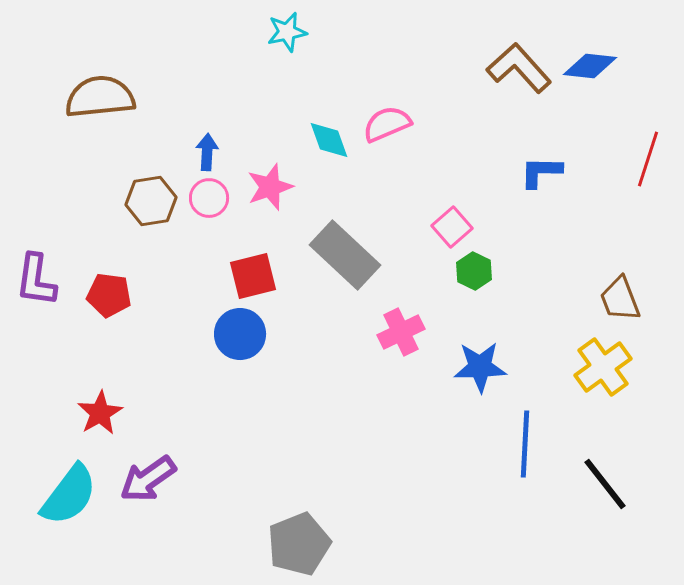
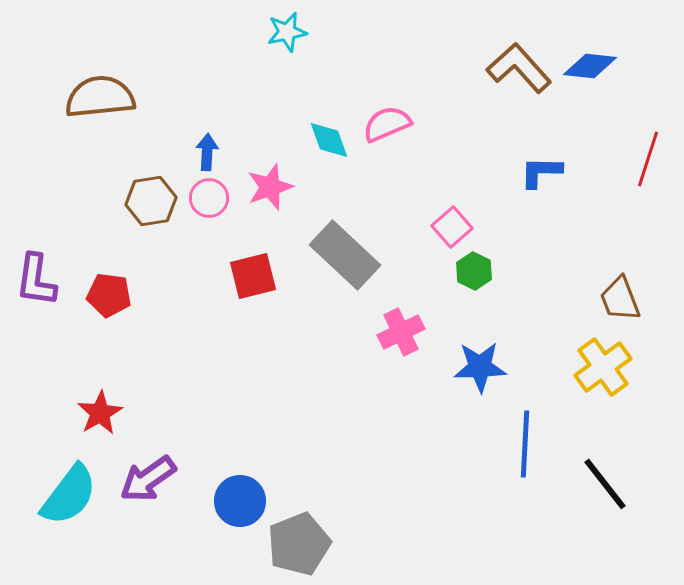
blue circle: moved 167 px down
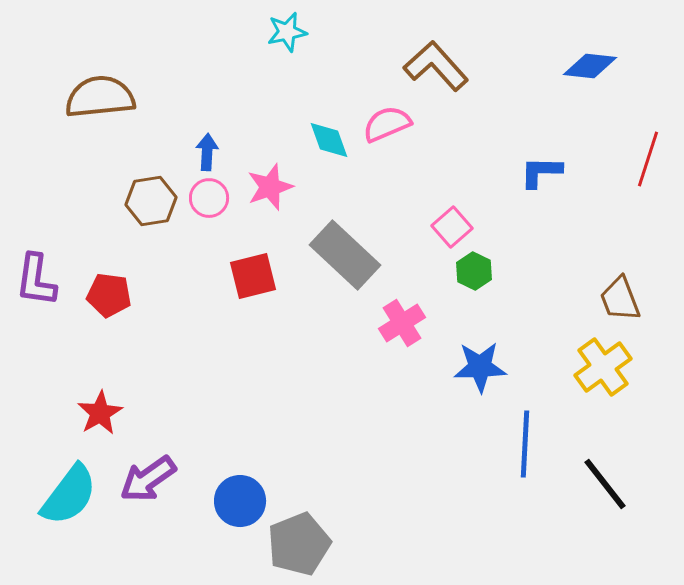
brown L-shape: moved 83 px left, 2 px up
pink cross: moved 1 px right, 9 px up; rotated 6 degrees counterclockwise
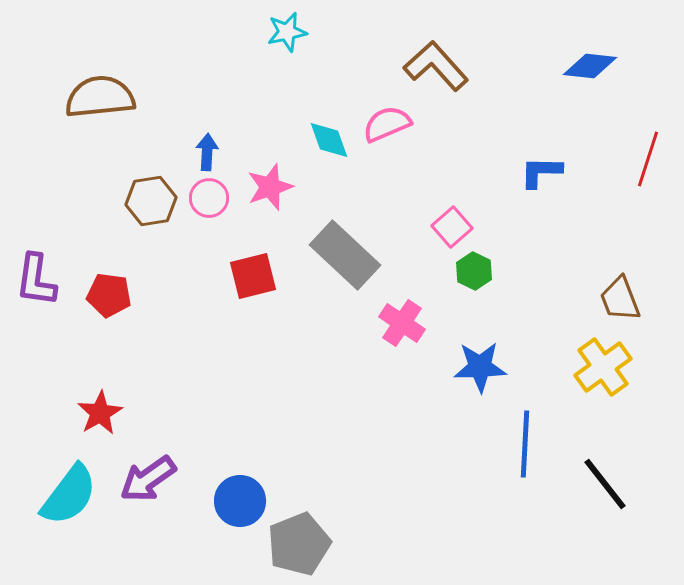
pink cross: rotated 24 degrees counterclockwise
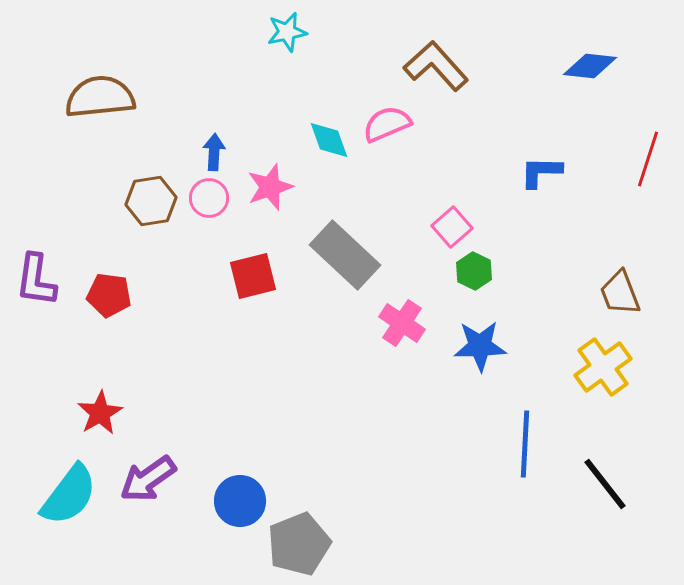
blue arrow: moved 7 px right
brown trapezoid: moved 6 px up
blue star: moved 21 px up
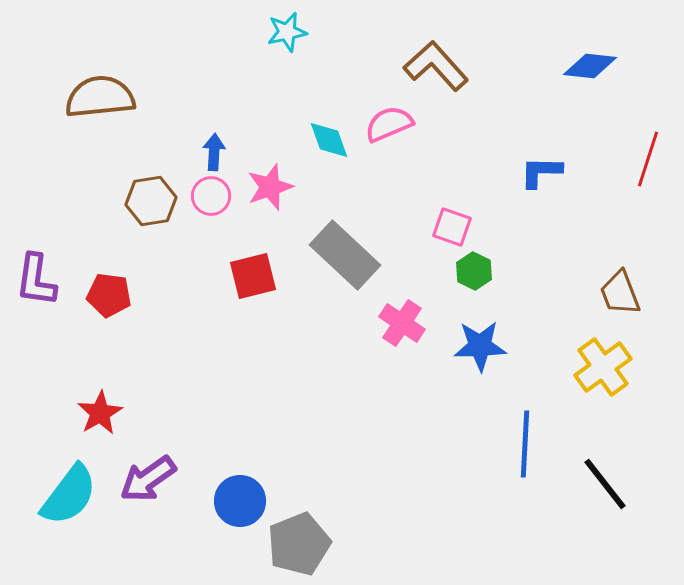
pink semicircle: moved 2 px right
pink circle: moved 2 px right, 2 px up
pink square: rotated 30 degrees counterclockwise
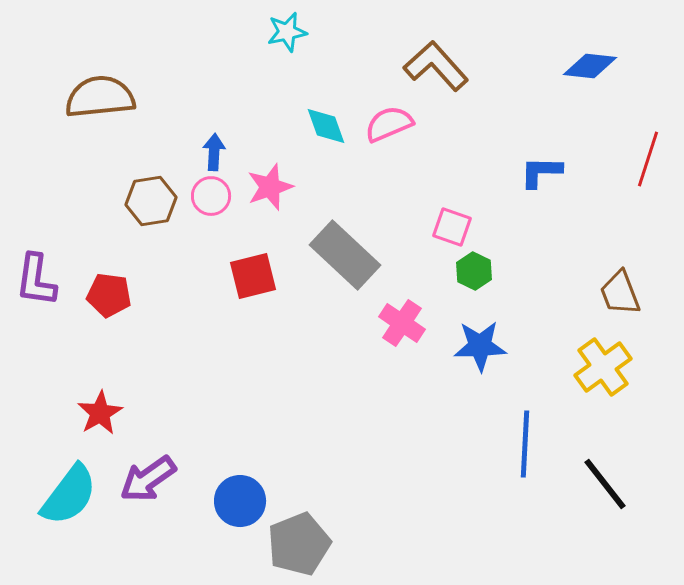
cyan diamond: moved 3 px left, 14 px up
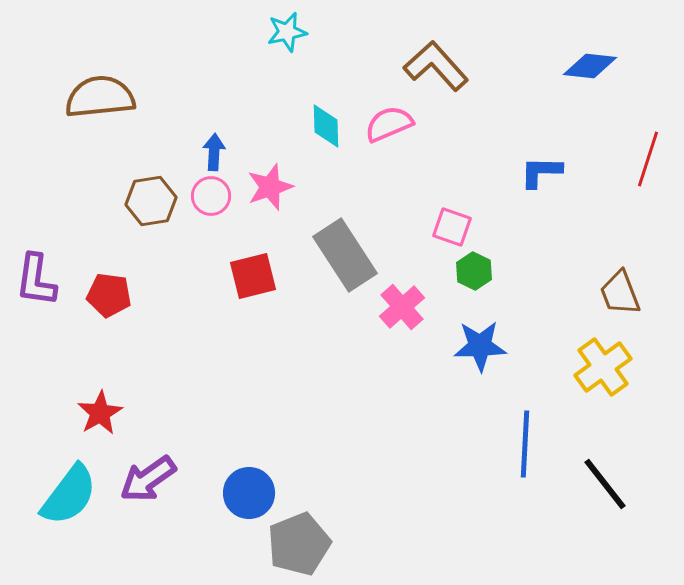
cyan diamond: rotated 18 degrees clockwise
gray rectangle: rotated 14 degrees clockwise
pink cross: moved 16 px up; rotated 15 degrees clockwise
blue circle: moved 9 px right, 8 px up
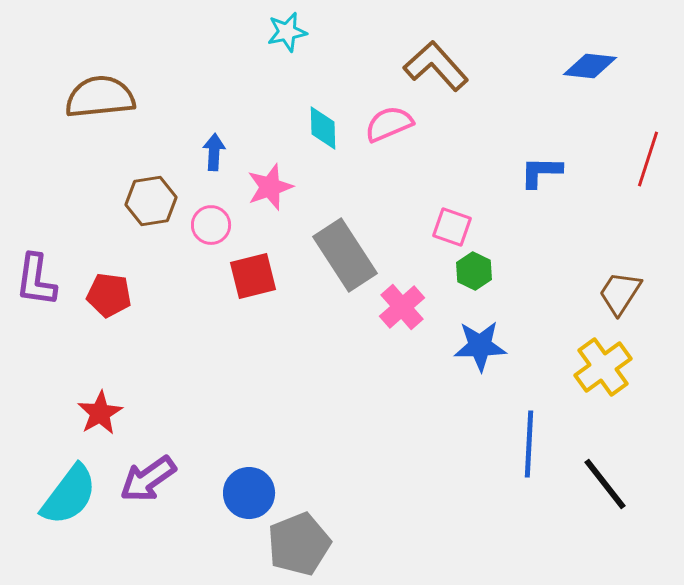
cyan diamond: moved 3 px left, 2 px down
pink circle: moved 29 px down
brown trapezoid: rotated 54 degrees clockwise
blue line: moved 4 px right
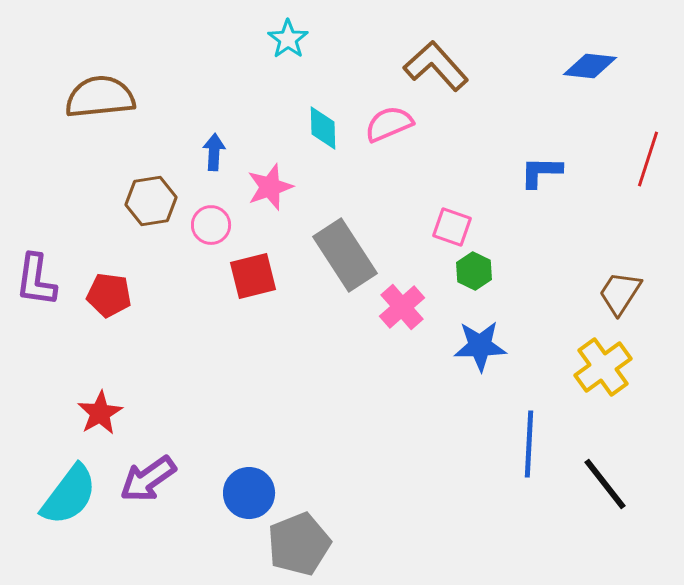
cyan star: moved 1 px right, 7 px down; rotated 24 degrees counterclockwise
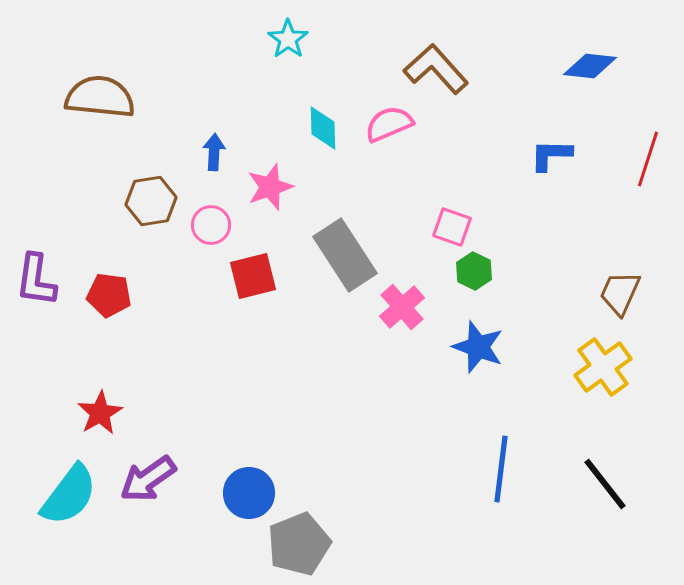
brown L-shape: moved 3 px down
brown semicircle: rotated 12 degrees clockwise
blue L-shape: moved 10 px right, 17 px up
brown trapezoid: rotated 9 degrees counterclockwise
blue star: moved 2 px left, 1 px down; rotated 22 degrees clockwise
blue line: moved 28 px left, 25 px down; rotated 4 degrees clockwise
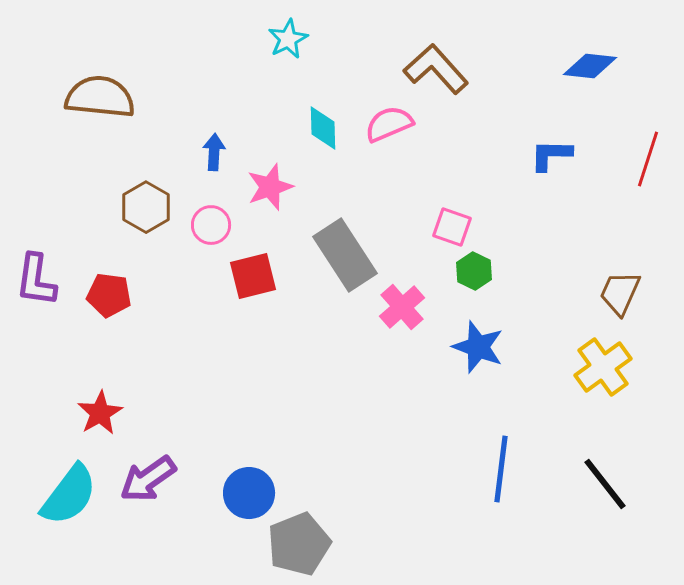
cyan star: rotated 9 degrees clockwise
brown hexagon: moved 5 px left, 6 px down; rotated 21 degrees counterclockwise
